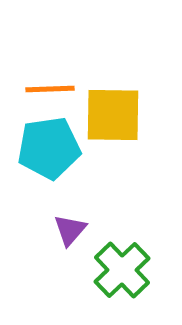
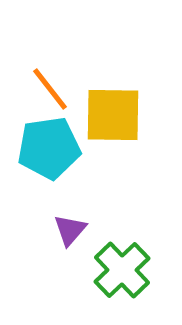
orange line: rotated 54 degrees clockwise
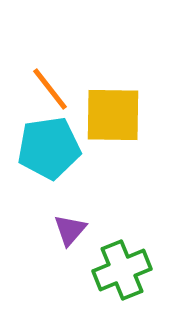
green cross: rotated 22 degrees clockwise
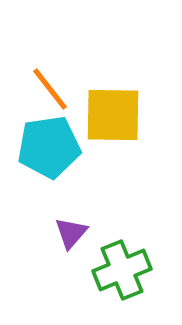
cyan pentagon: moved 1 px up
purple triangle: moved 1 px right, 3 px down
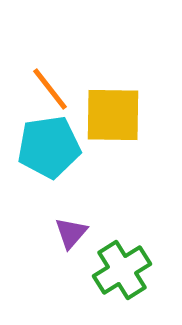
green cross: rotated 10 degrees counterclockwise
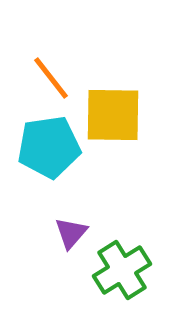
orange line: moved 1 px right, 11 px up
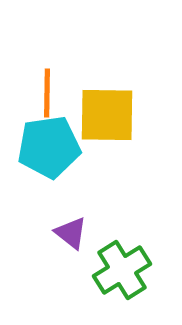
orange line: moved 4 px left, 15 px down; rotated 39 degrees clockwise
yellow square: moved 6 px left
purple triangle: rotated 33 degrees counterclockwise
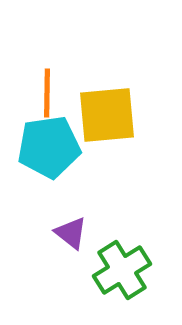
yellow square: rotated 6 degrees counterclockwise
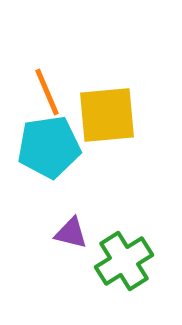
orange line: moved 1 px up; rotated 24 degrees counterclockwise
purple triangle: rotated 24 degrees counterclockwise
green cross: moved 2 px right, 9 px up
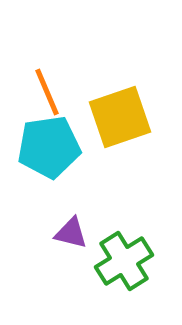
yellow square: moved 13 px right, 2 px down; rotated 14 degrees counterclockwise
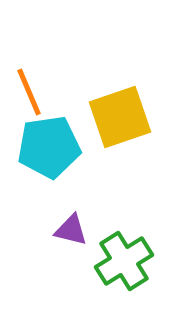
orange line: moved 18 px left
purple triangle: moved 3 px up
